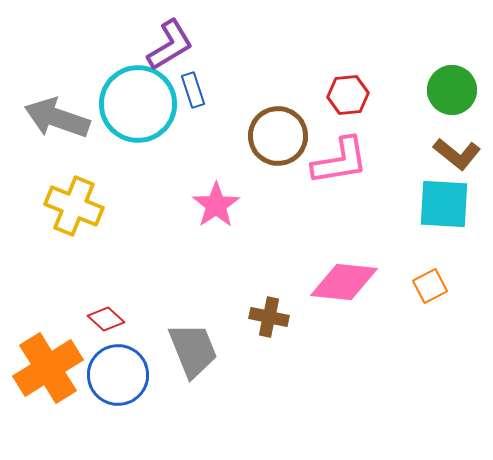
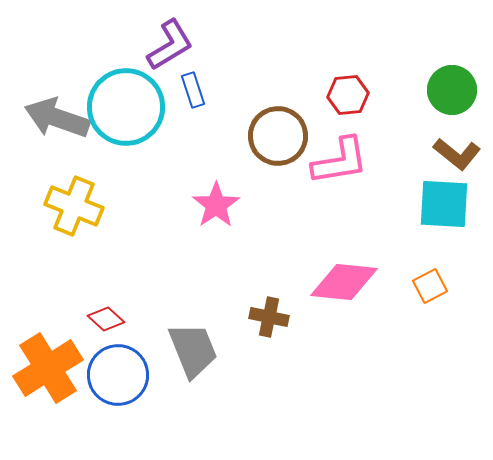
cyan circle: moved 12 px left, 3 px down
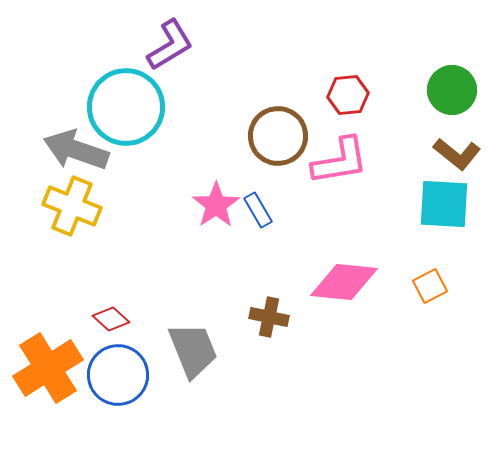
blue rectangle: moved 65 px right, 120 px down; rotated 12 degrees counterclockwise
gray arrow: moved 19 px right, 32 px down
yellow cross: moved 2 px left
red diamond: moved 5 px right
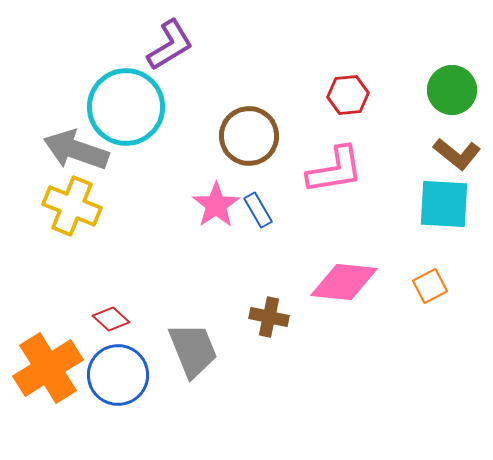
brown circle: moved 29 px left
pink L-shape: moved 5 px left, 9 px down
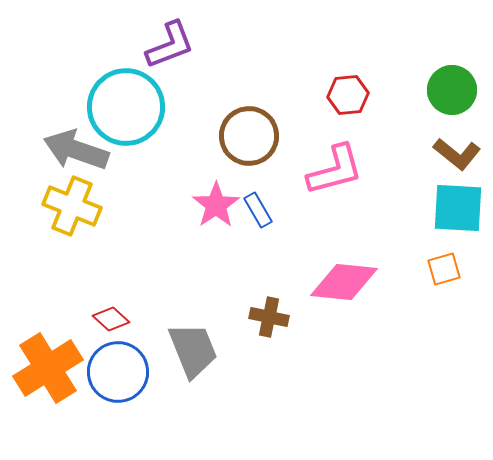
purple L-shape: rotated 10 degrees clockwise
pink L-shape: rotated 6 degrees counterclockwise
cyan square: moved 14 px right, 4 px down
orange square: moved 14 px right, 17 px up; rotated 12 degrees clockwise
blue circle: moved 3 px up
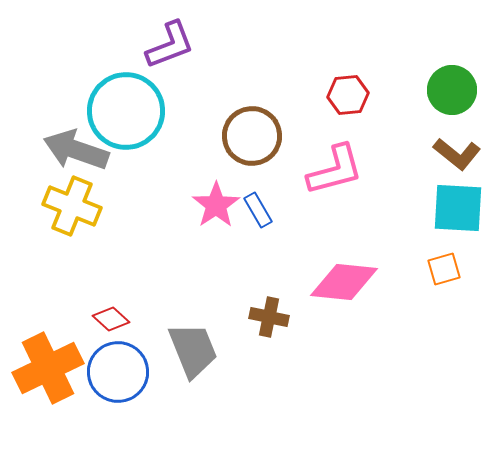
cyan circle: moved 4 px down
brown circle: moved 3 px right
orange cross: rotated 6 degrees clockwise
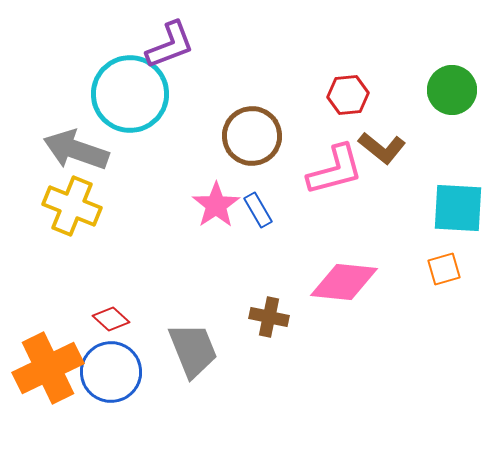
cyan circle: moved 4 px right, 17 px up
brown L-shape: moved 75 px left, 6 px up
blue circle: moved 7 px left
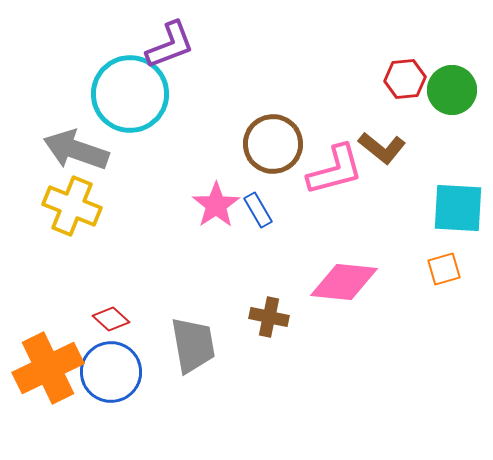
red hexagon: moved 57 px right, 16 px up
brown circle: moved 21 px right, 8 px down
gray trapezoid: moved 5 px up; rotated 12 degrees clockwise
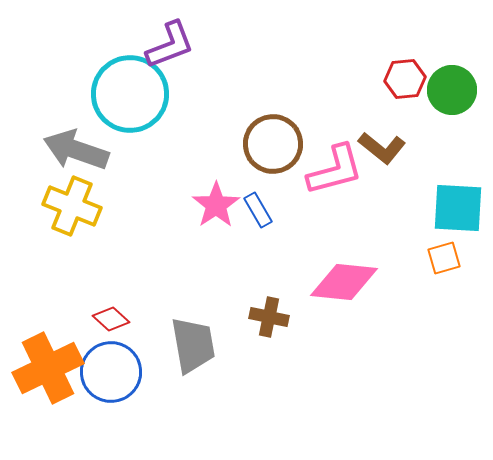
orange square: moved 11 px up
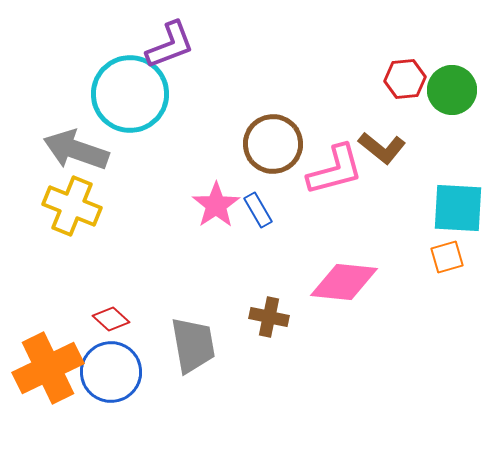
orange square: moved 3 px right, 1 px up
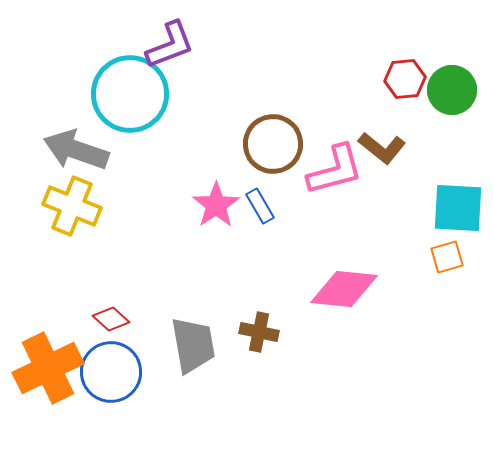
blue rectangle: moved 2 px right, 4 px up
pink diamond: moved 7 px down
brown cross: moved 10 px left, 15 px down
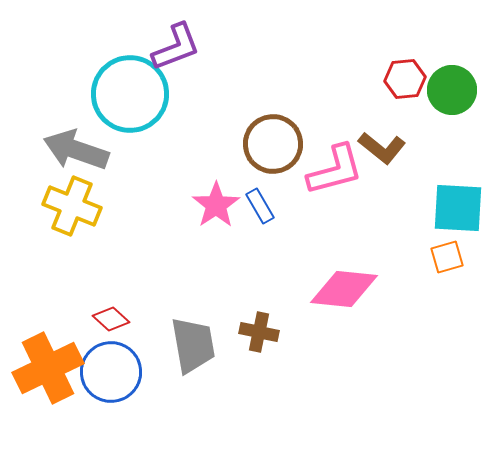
purple L-shape: moved 6 px right, 2 px down
